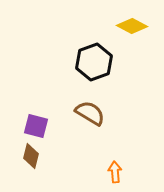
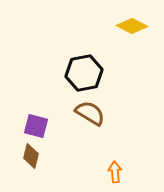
black hexagon: moved 10 px left, 11 px down; rotated 9 degrees clockwise
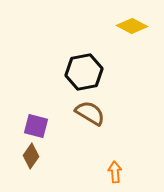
black hexagon: moved 1 px up
brown diamond: rotated 20 degrees clockwise
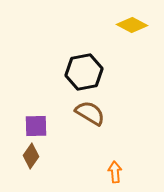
yellow diamond: moved 1 px up
purple square: rotated 15 degrees counterclockwise
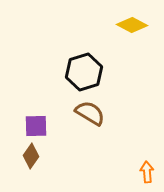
black hexagon: rotated 6 degrees counterclockwise
orange arrow: moved 32 px right
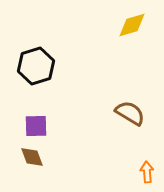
yellow diamond: rotated 44 degrees counterclockwise
black hexagon: moved 48 px left, 6 px up
brown semicircle: moved 40 px right
brown diamond: moved 1 px right, 1 px down; rotated 55 degrees counterclockwise
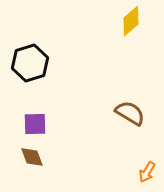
yellow diamond: moved 1 px left, 4 px up; rotated 24 degrees counterclockwise
black hexagon: moved 6 px left, 3 px up
purple square: moved 1 px left, 2 px up
orange arrow: rotated 145 degrees counterclockwise
